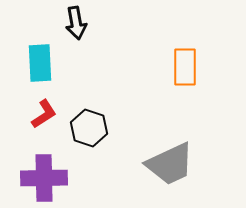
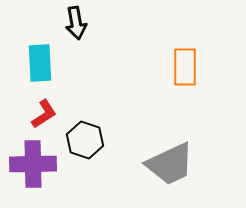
black hexagon: moved 4 px left, 12 px down
purple cross: moved 11 px left, 14 px up
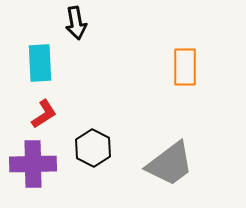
black hexagon: moved 8 px right, 8 px down; rotated 9 degrees clockwise
gray trapezoid: rotated 12 degrees counterclockwise
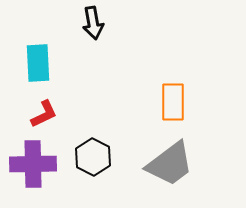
black arrow: moved 17 px right
cyan rectangle: moved 2 px left
orange rectangle: moved 12 px left, 35 px down
red L-shape: rotated 8 degrees clockwise
black hexagon: moved 9 px down
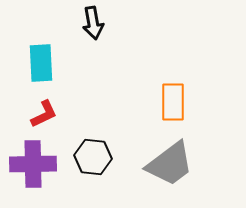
cyan rectangle: moved 3 px right
black hexagon: rotated 21 degrees counterclockwise
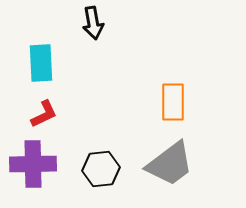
black hexagon: moved 8 px right, 12 px down; rotated 12 degrees counterclockwise
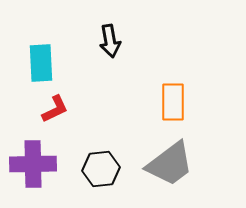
black arrow: moved 17 px right, 18 px down
red L-shape: moved 11 px right, 5 px up
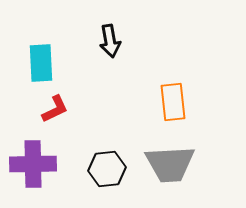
orange rectangle: rotated 6 degrees counterclockwise
gray trapezoid: rotated 34 degrees clockwise
black hexagon: moved 6 px right
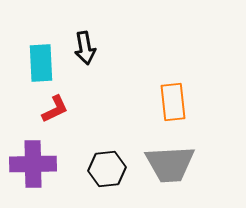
black arrow: moved 25 px left, 7 px down
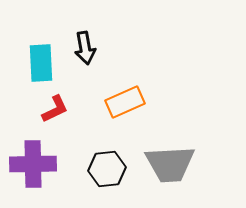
orange rectangle: moved 48 px left; rotated 72 degrees clockwise
